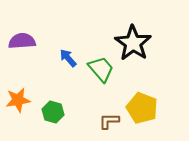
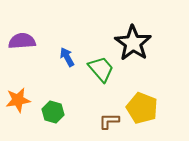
blue arrow: moved 1 px left, 1 px up; rotated 12 degrees clockwise
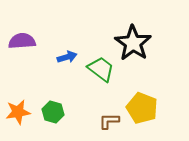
blue arrow: rotated 102 degrees clockwise
green trapezoid: rotated 12 degrees counterclockwise
orange star: moved 12 px down
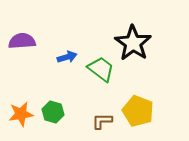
yellow pentagon: moved 4 px left, 3 px down
orange star: moved 3 px right, 2 px down
brown L-shape: moved 7 px left
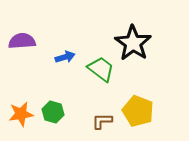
blue arrow: moved 2 px left
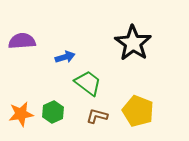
green trapezoid: moved 13 px left, 14 px down
green hexagon: rotated 20 degrees clockwise
brown L-shape: moved 5 px left, 5 px up; rotated 15 degrees clockwise
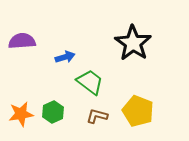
green trapezoid: moved 2 px right, 1 px up
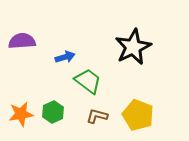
black star: moved 4 px down; rotated 12 degrees clockwise
green trapezoid: moved 2 px left, 1 px up
yellow pentagon: moved 4 px down
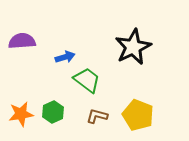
green trapezoid: moved 1 px left, 1 px up
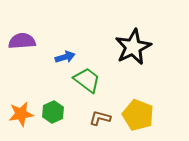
brown L-shape: moved 3 px right, 2 px down
